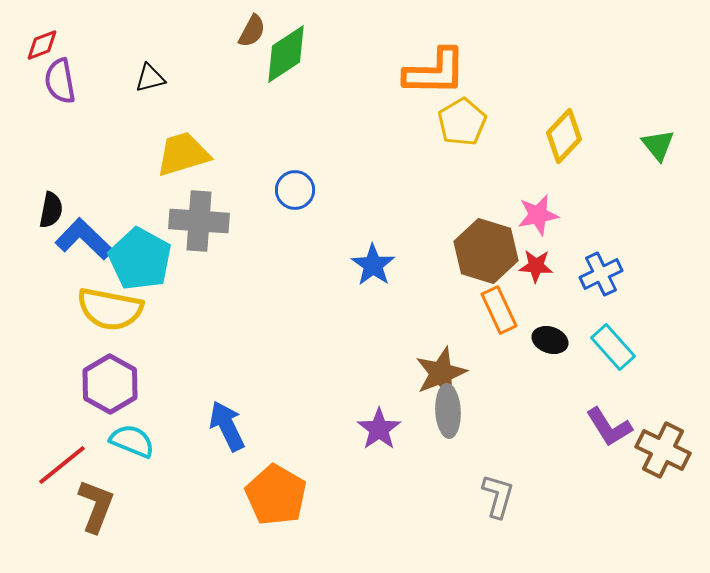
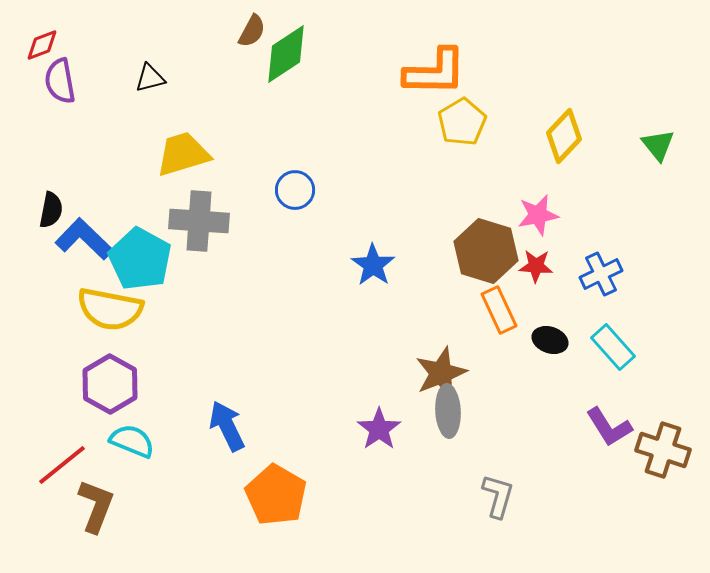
brown cross: rotated 8 degrees counterclockwise
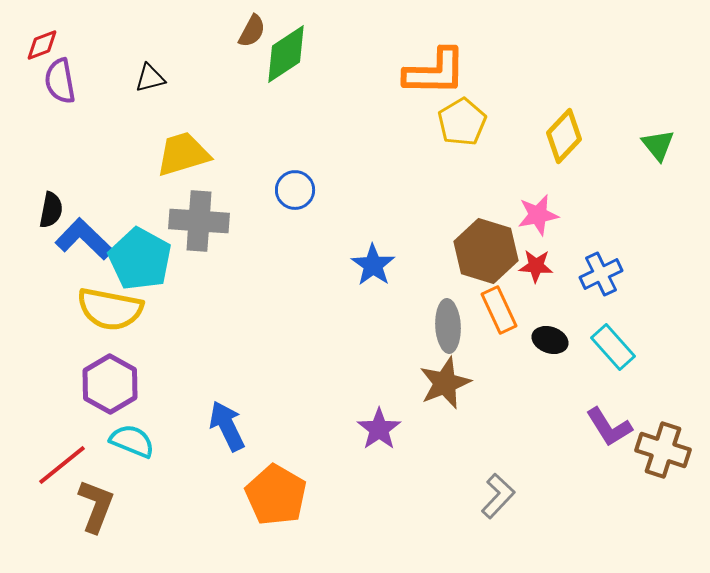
brown star: moved 4 px right, 10 px down
gray ellipse: moved 85 px up
gray L-shape: rotated 27 degrees clockwise
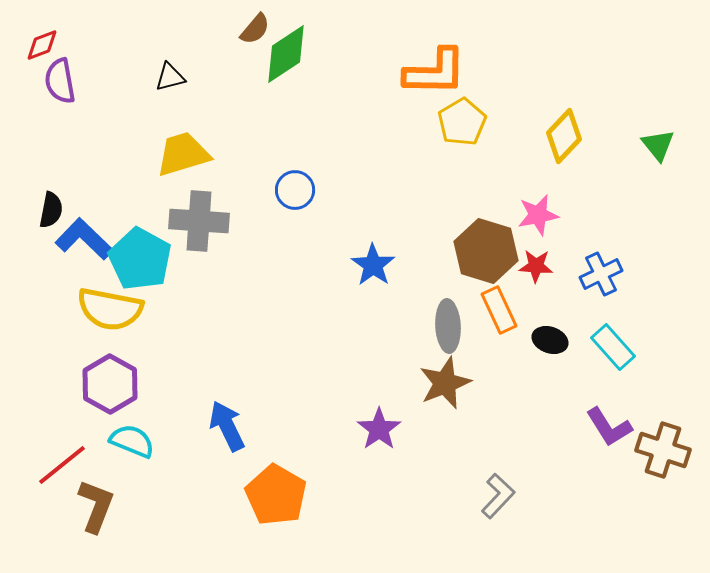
brown semicircle: moved 3 px right, 2 px up; rotated 12 degrees clockwise
black triangle: moved 20 px right, 1 px up
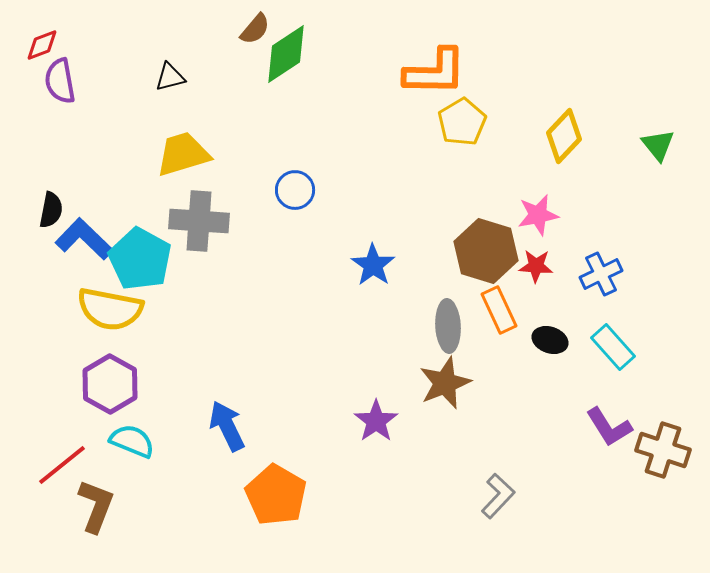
purple star: moved 3 px left, 8 px up
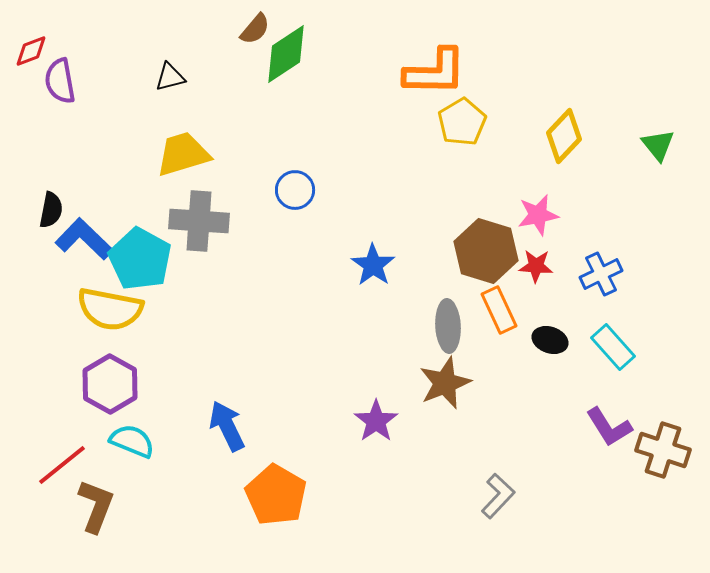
red diamond: moved 11 px left, 6 px down
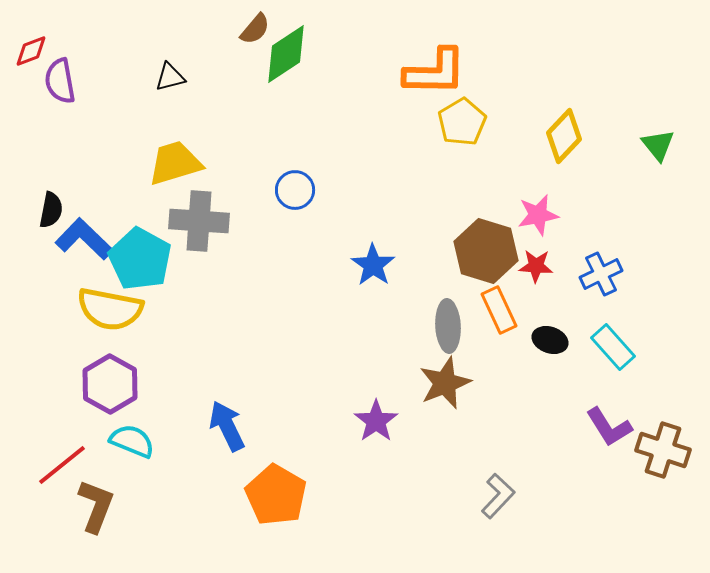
yellow trapezoid: moved 8 px left, 9 px down
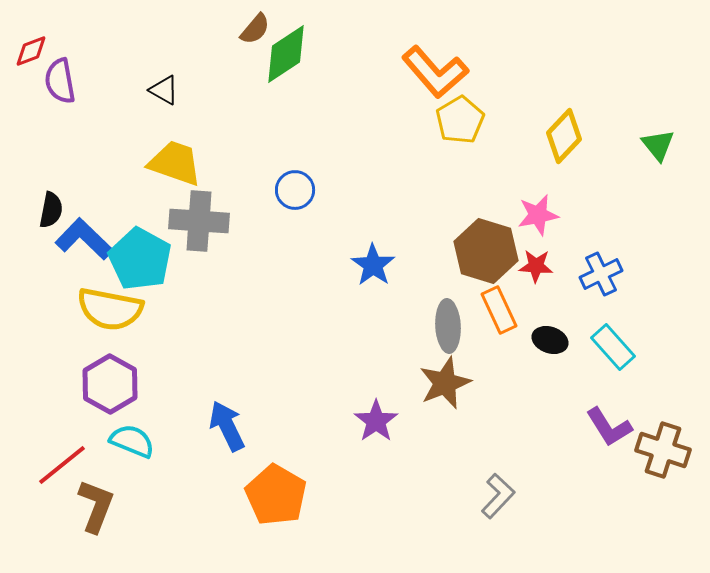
orange L-shape: rotated 48 degrees clockwise
black triangle: moved 6 px left, 13 px down; rotated 44 degrees clockwise
yellow pentagon: moved 2 px left, 2 px up
yellow trapezoid: rotated 36 degrees clockwise
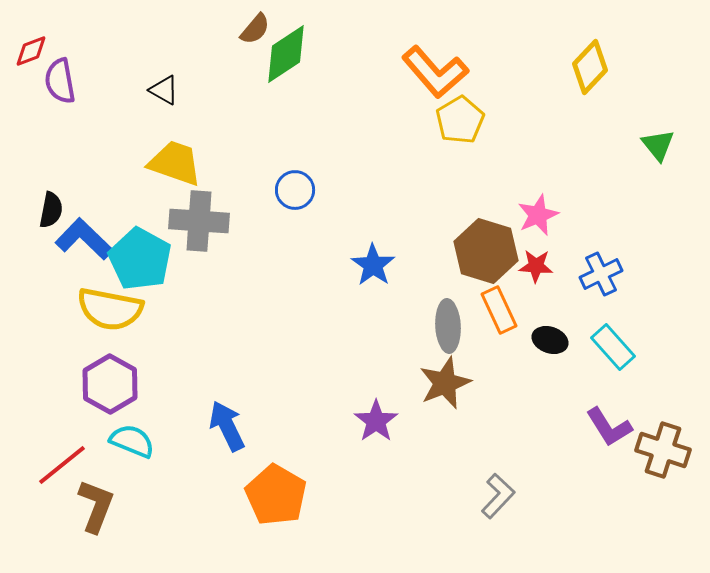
yellow diamond: moved 26 px right, 69 px up
pink star: rotated 12 degrees counterclockwise
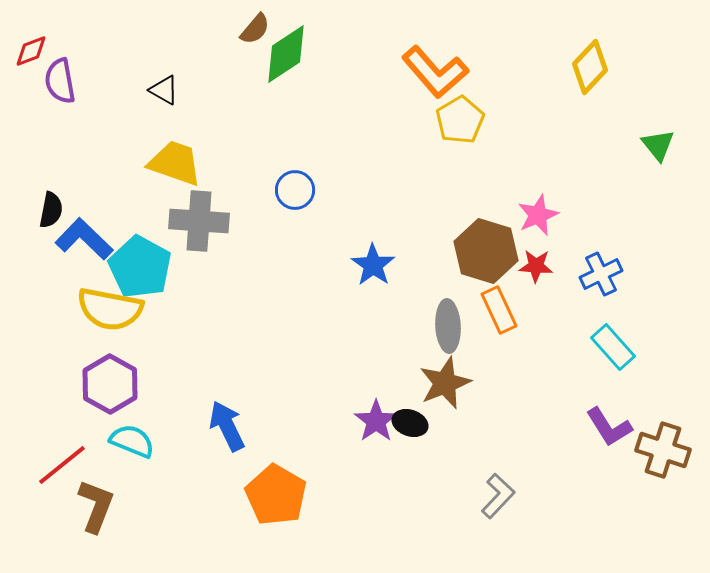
cyan pentagon: moved 8 px down
black ellipse: moved 140 px left, 83 px down
